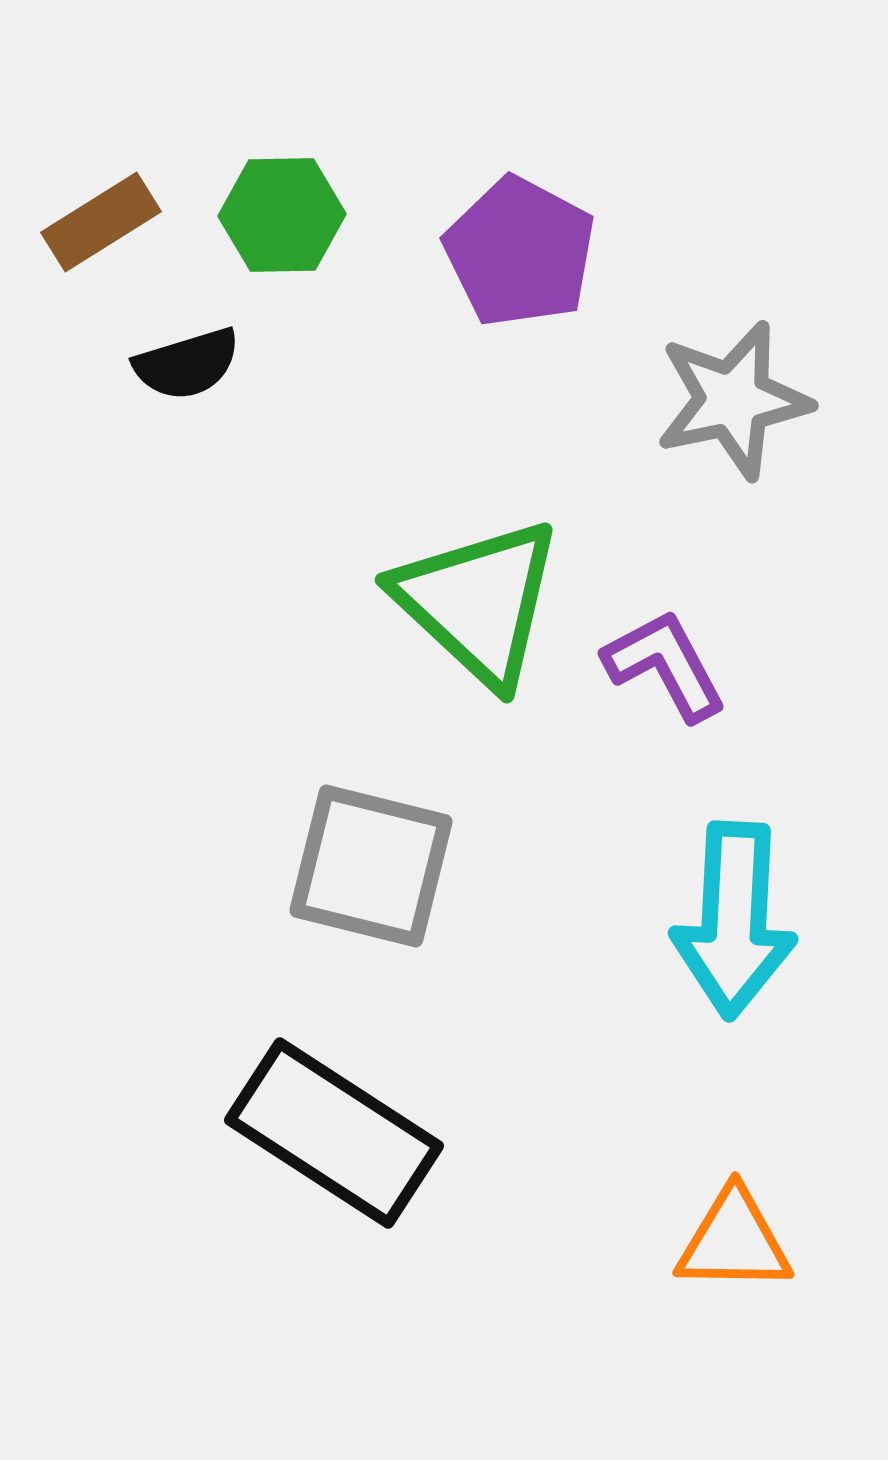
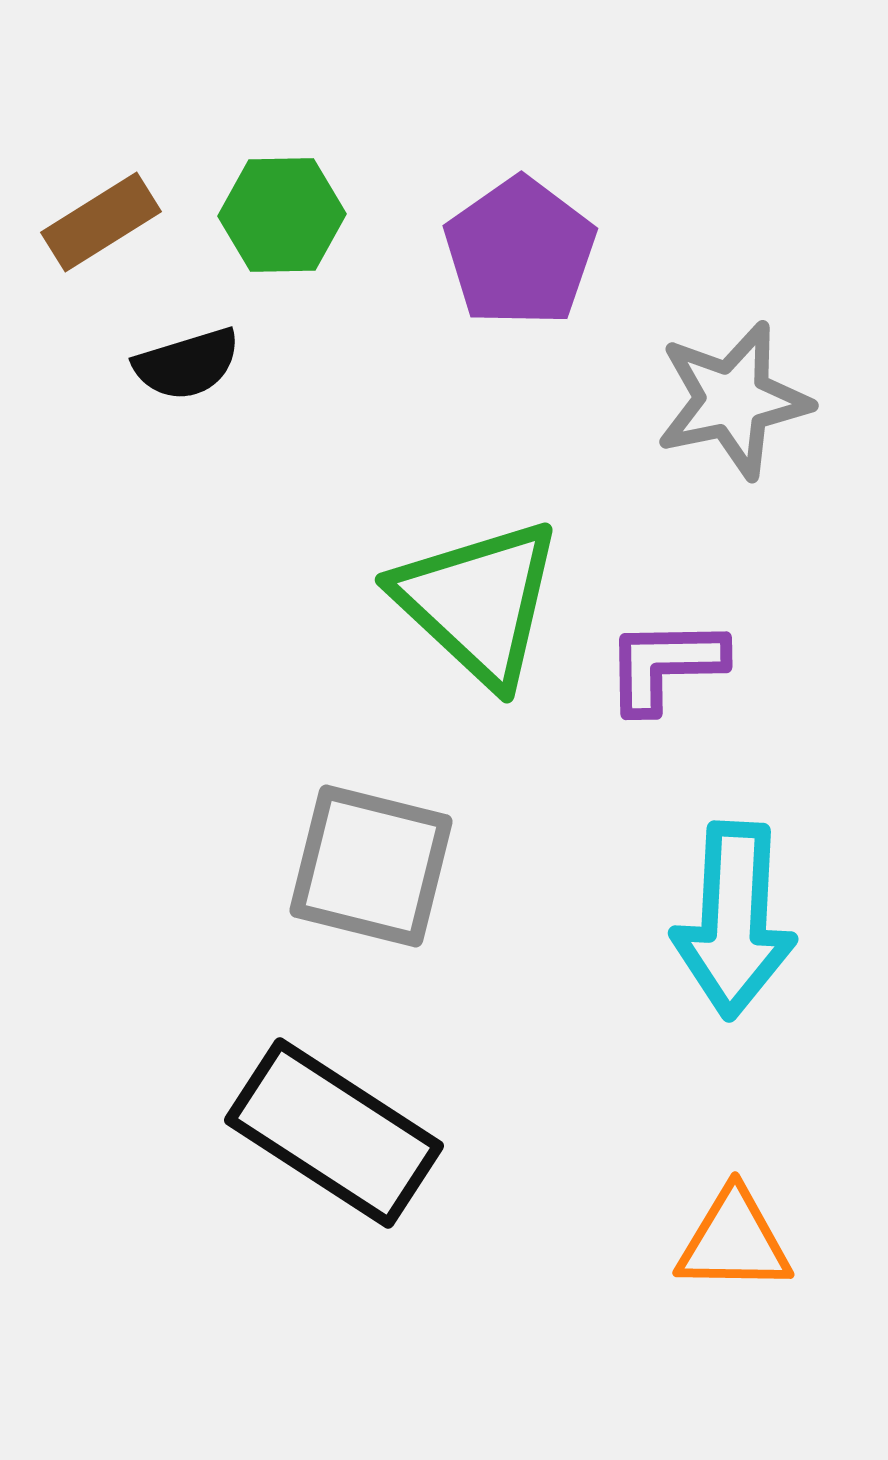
purple pentagon: rotated 9 degrees clockwise
purple L-shape: rotated 63 degrees counterclockwise
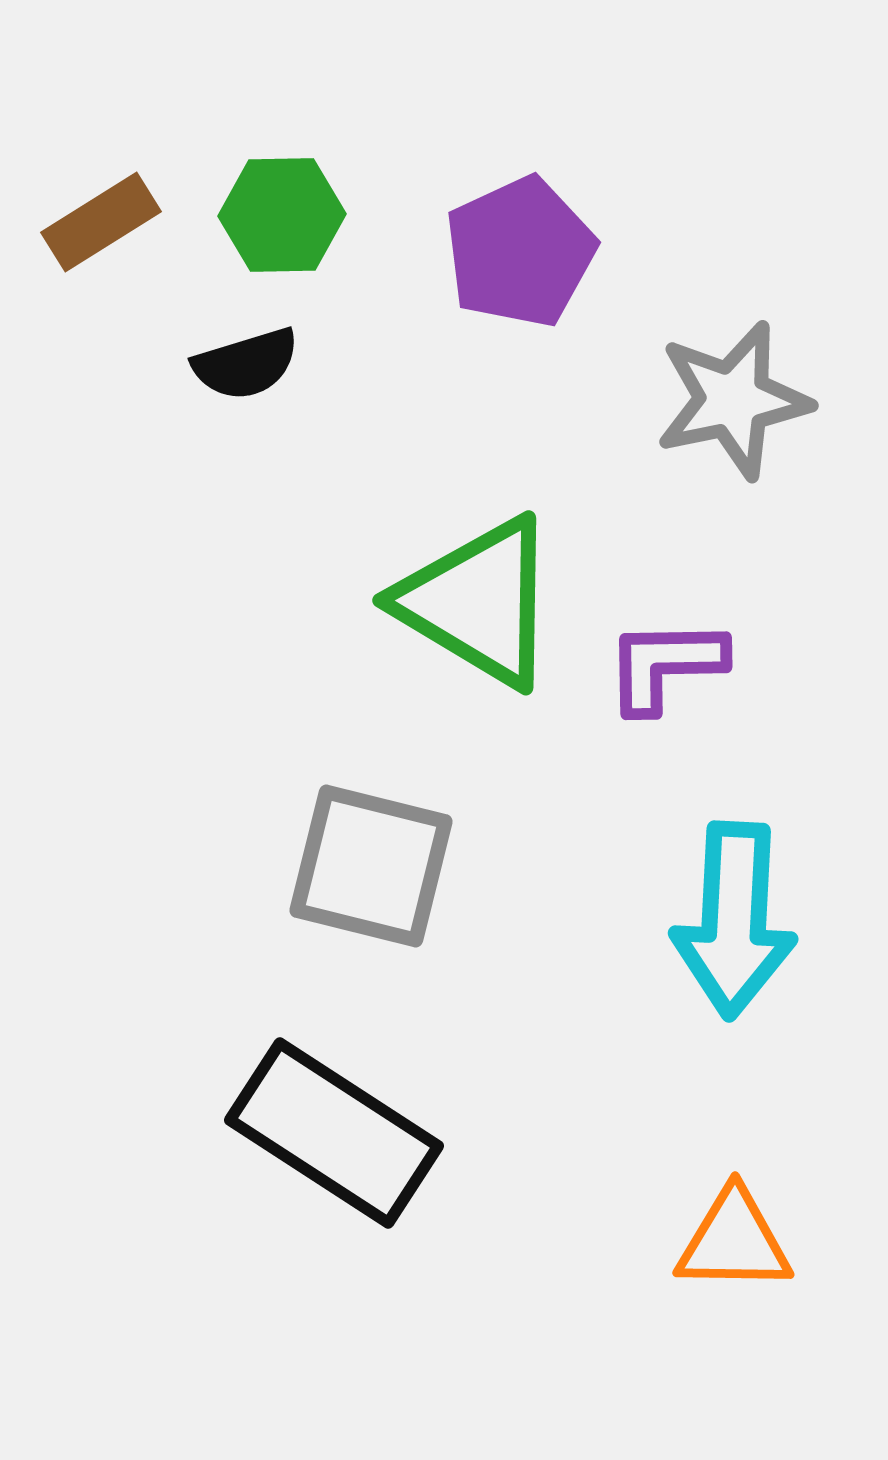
purple pentagon: rotated 10 degrees clockwise
black semicircle: moved 59 px right
green triangle: rotated 12 degrees counterclockwise
